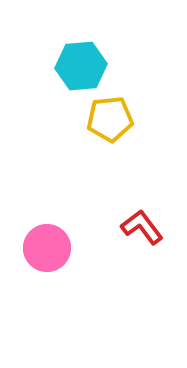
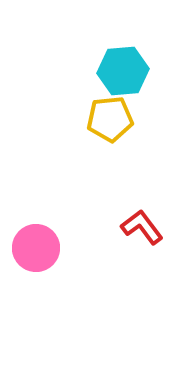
cyan hexagon: moved 42 px right, 5 px down
pink circle: moved 11 px left
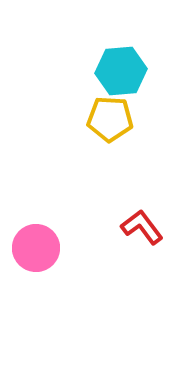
cyan hexagon: moved 2 px left
yellow pentagon: rotated 9 degrees clockwise
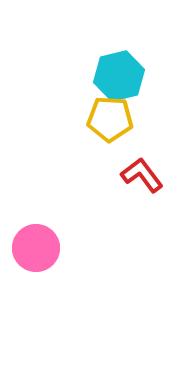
cyan hexagon: moved 2 px left, 5 px down; rotated 9 degrees counterclockwise
red L-shape: moved 52 px up
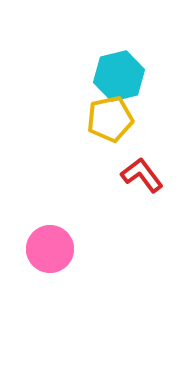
yellow pentagon: rotated 15 degrees counterclockwise
pink circle: moved 14 px right, 1 px down
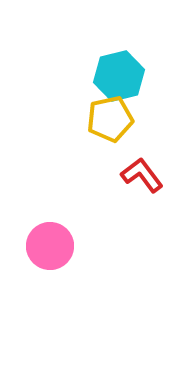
pink circle: moved 3 px up
